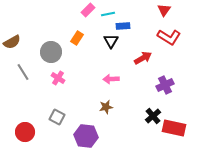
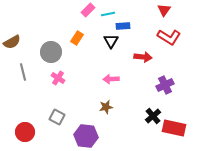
red arrow: moved 1 px up; rotated 36 degrees clockwise
gray line: rotated 18 degrees clockwise
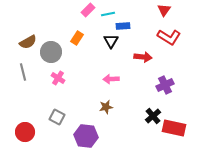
brown semicircle: moved 16 px right
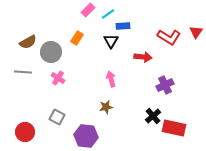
red triangle: moved 32 px right, 22 px down
cyan line: rotated 24 degrees counterclockwise
gray line: rotated 72 degrees counterclockwise
pink arrow: rotated 77 degrees clockwise
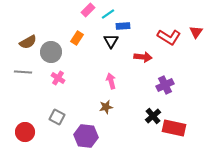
pink arrow: moved 2 px down
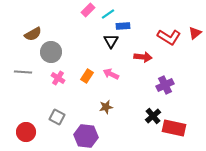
red triangle: moved 1 px left, 1 px down; rotated 16 degrees clockwise
orange rectangle: moved 10 px right, 38 px down
brown semicircle: moved 5 px right, 8 px up
pink arrow: moved 7 px up; rotated 49 degrees counterclockwise
red circle: moved 1 px right
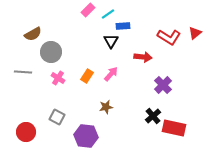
pink arrow: rotated 105 degrees clockwise
purple cross: moved 2 px left; rotated 18 degrees counterclockwise
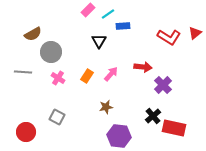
black triangle: moved 12 px left
red arrow: moved 10 px down
purple hexagon: moved 33 px right
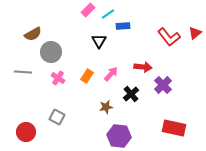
red L-shape: rotated 20 degrees clockwise
black cross: moved 22 px left, 22 px up
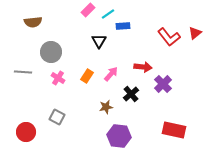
brown semicircle: moved 12 px up; rotated 24 degrees clockwise
purple cross: moved 1 px up
red rectangle: moved 2 px down
